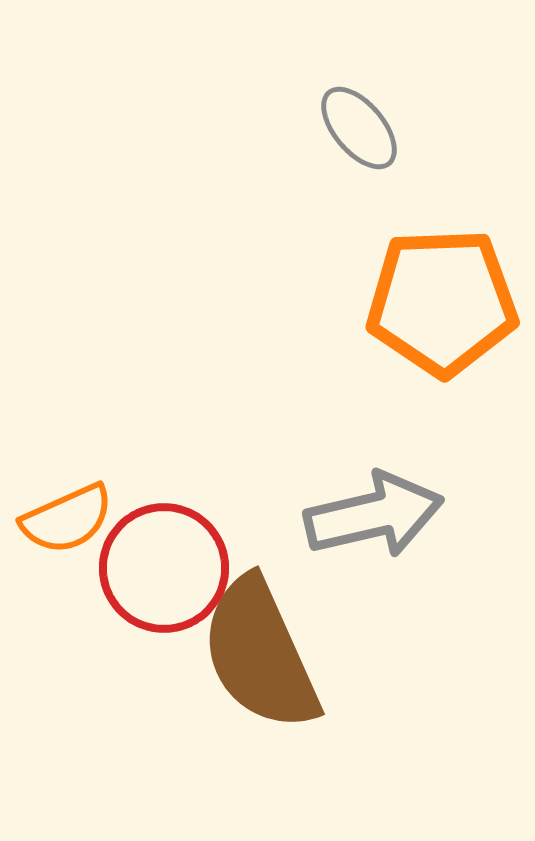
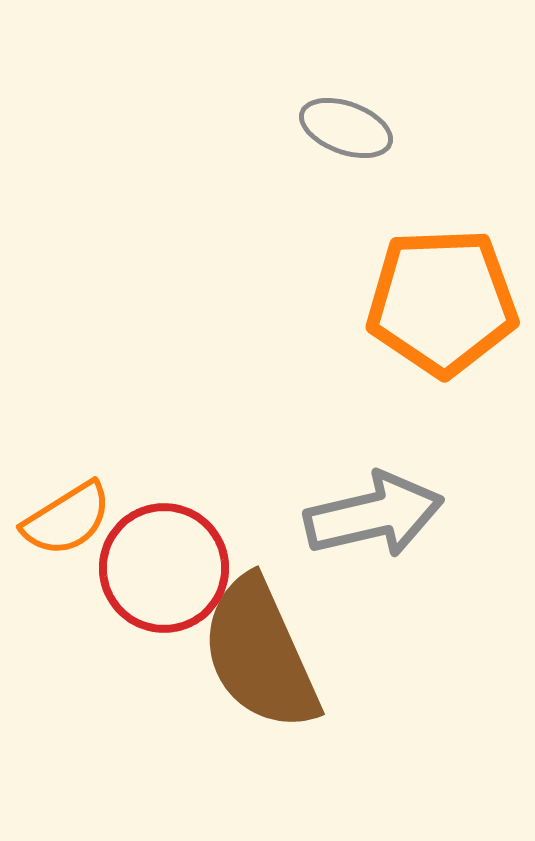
gray ellipse: moved 13 px left; rotated 30 degrees counterclockwise
orange semicircle: rotated 8 degrees counterclockwise
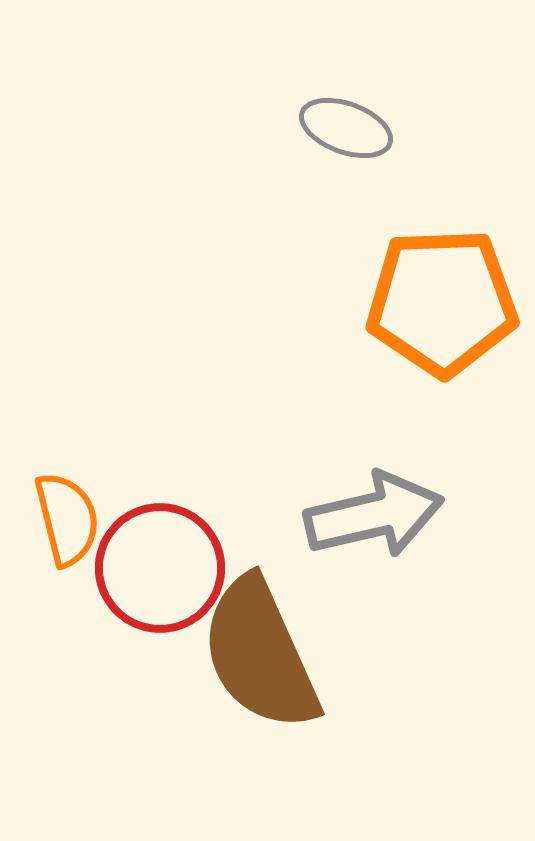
orange semicircle: rotated 72 degrees counterclockwise
red circle: moved 4 px left
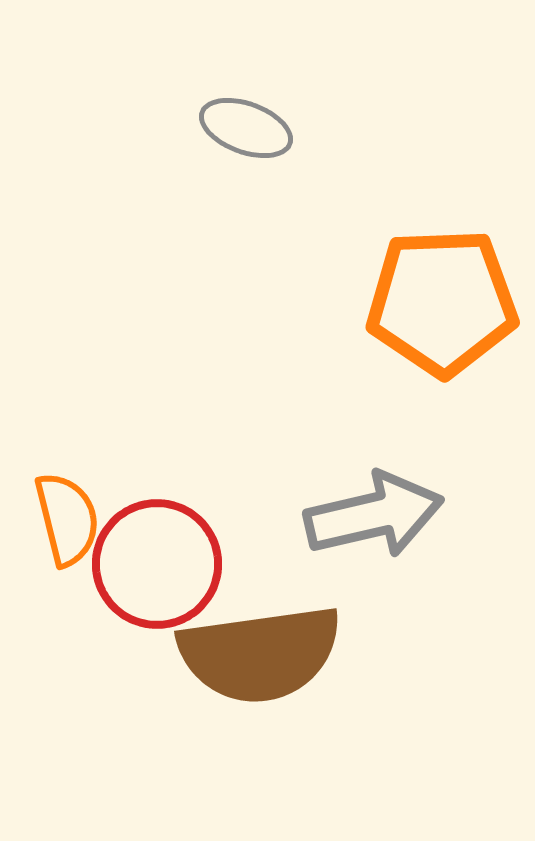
gray ellipse: moved 100 px left
red circle: moved 3 px left, 4 px up
brown semicircle: rotated 74 degrees counterclockwise
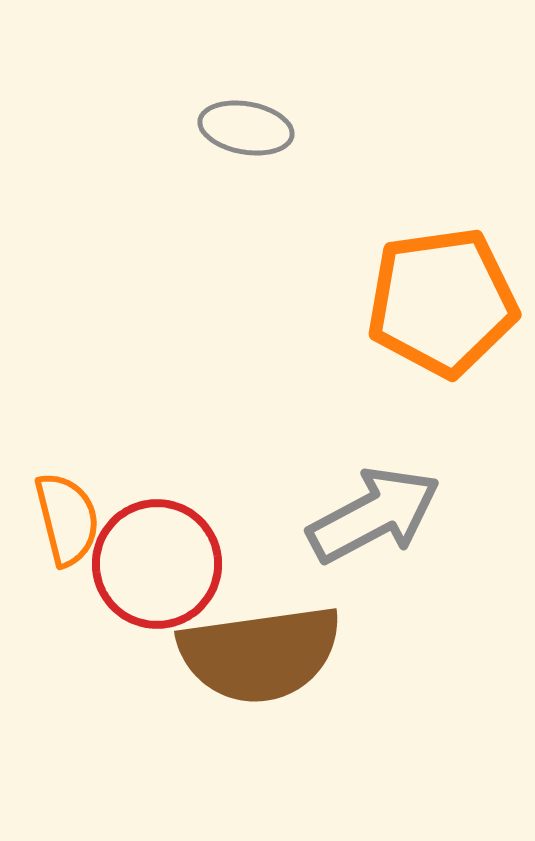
gray ellipse: rotated 10 degrees counterclockwise
orange pentagon: rotated 6 degrees counterclockwise
gray arrow: rotated 15 degrees counterclockwise
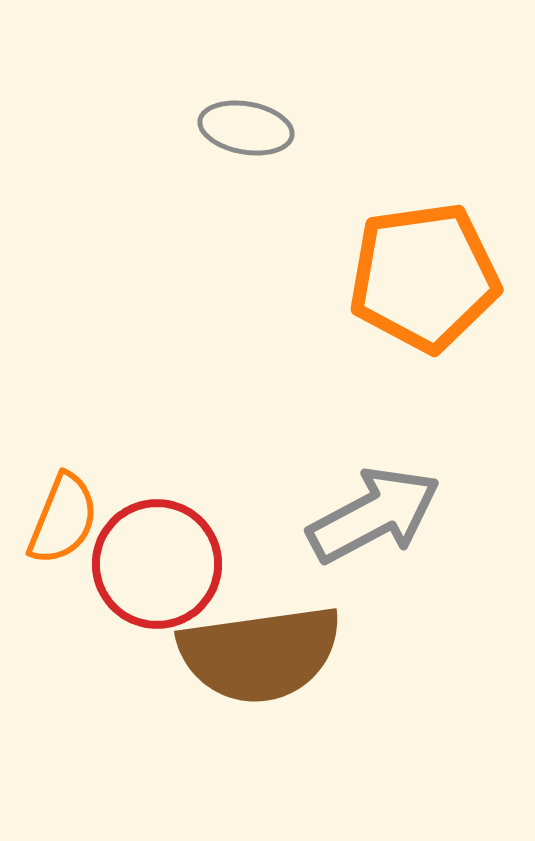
orange pentagon: moved 18 px left, 25 px up
orange semicircle: moved 4 px left; rotated 36 degrees clockwise
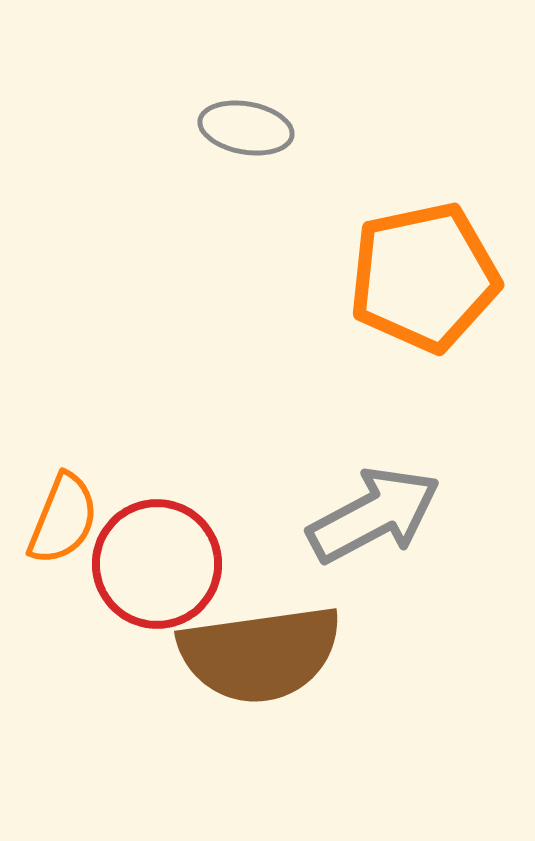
orange pentagon: rotated 4 degrees counterclockwise
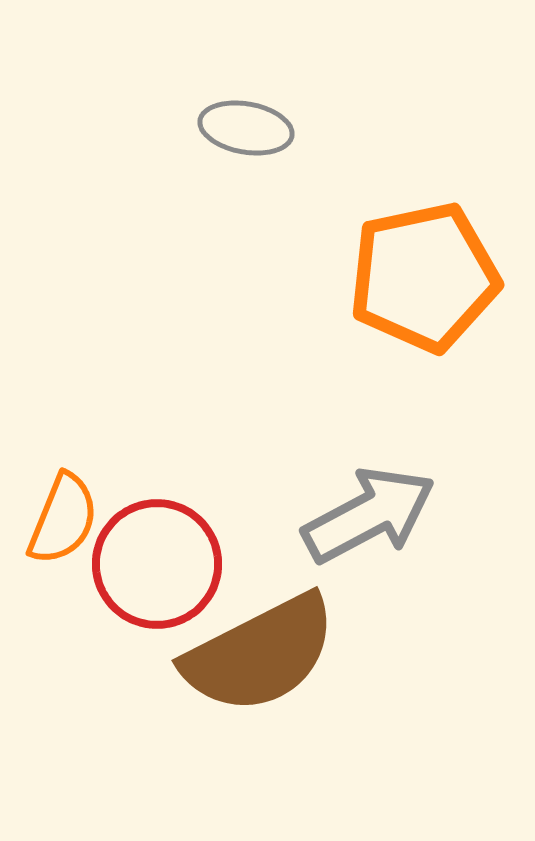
gray arrow: moved 5 px left
brown semicircle: rotated 19 degrees counterclockwise
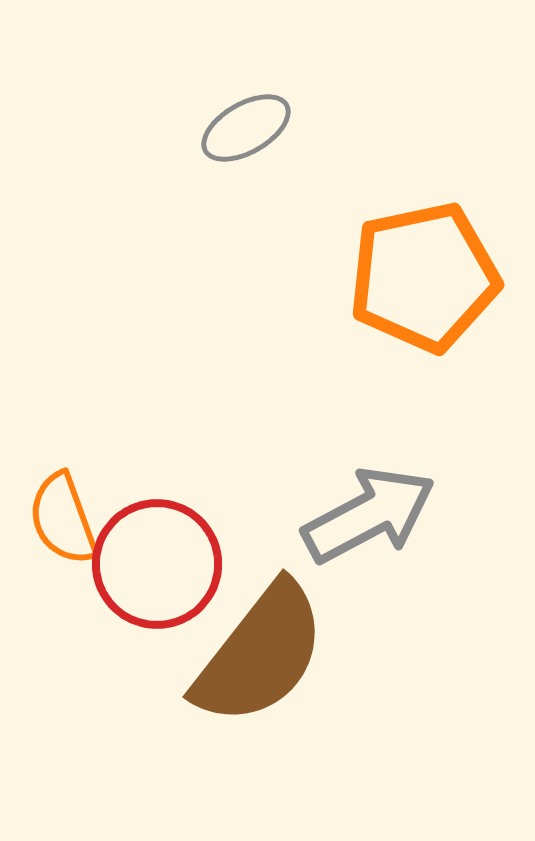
gray ellipse: rotated 40 degrees counterclockwise
orange semicircle: rotated 138 degrees clockwise
brown semicircle: rotated 25 degrees counterclockwise
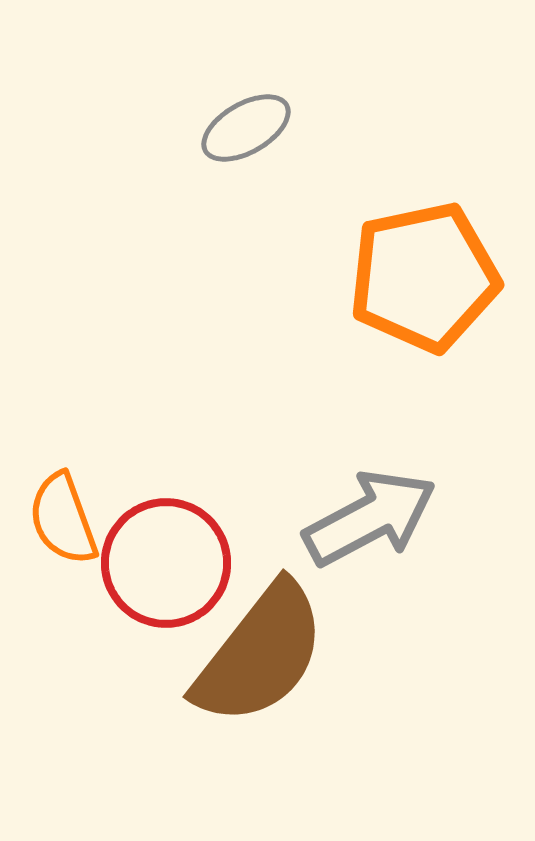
gray arrow: moved 1 px right, 3 px down
red circle: moved 9 px right, 1 px up
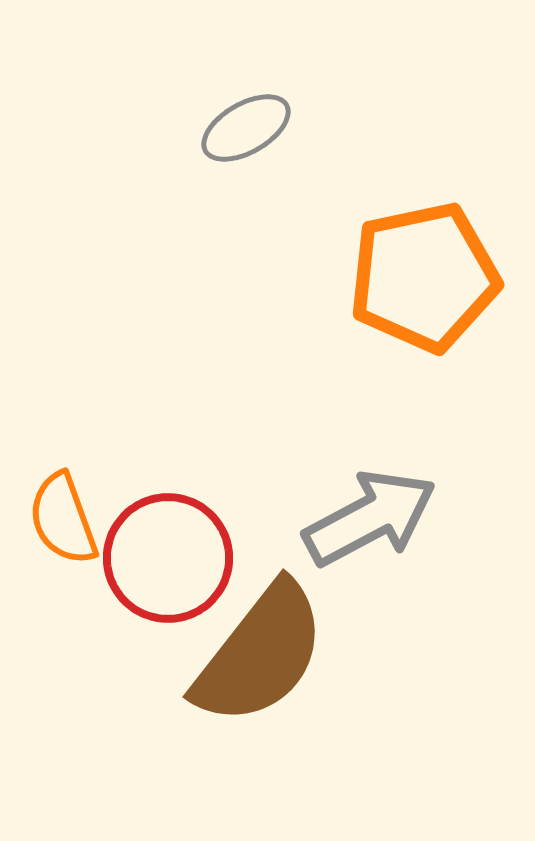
red circle: moved 2 px right, 5 px up
